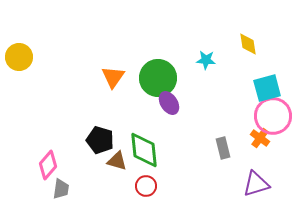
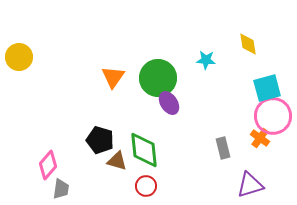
purple triangle: moved 6 px left, 1 px down
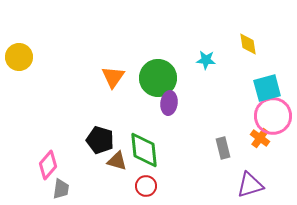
purple ellipse: rotated 40 degrees clockwise
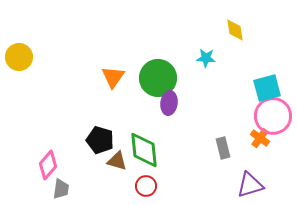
yellow diamond: moved 13 px left, 14 px up
cyan star: moved 2 px up
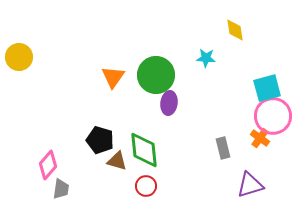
green circle: moved 2 px left, 3 px up
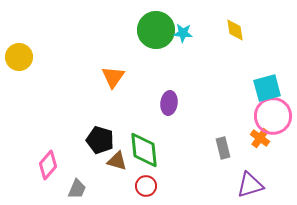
cyan star: moved 23 px left, 25 px up
green circle: moved 45 px up
gray trapezoid: moved 16 px right; rotated 15 degrees clockwise
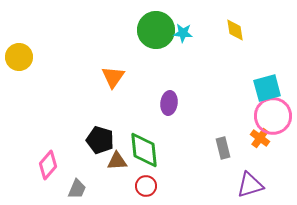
brown triangle: rotated 20 degrees counterclockwise
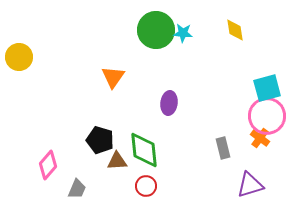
pink circle: moved 6 px left
